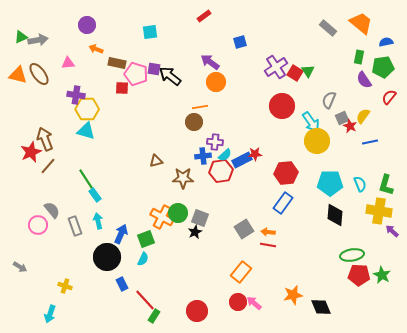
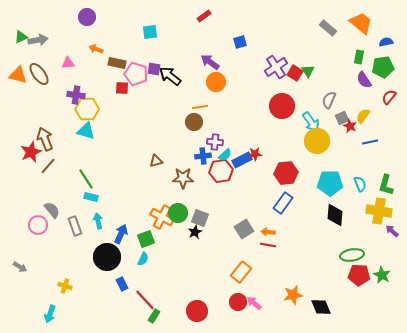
purple circle at (87, 25): moved 8 px up
cyan rectangle at (95, 195): moved 4 px left, 2 px down; rotated 40 degrees counterclockwise
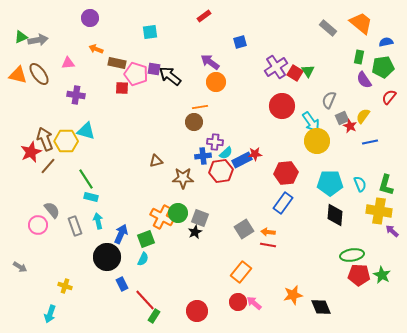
purple circle at (87, 17): moved 3 px right, 1 px down
yellow hexagon at (87, 109): moved 21 px left, 32 px down
cyan semicircle at (225, 155): moved 1 px right, 2 px up
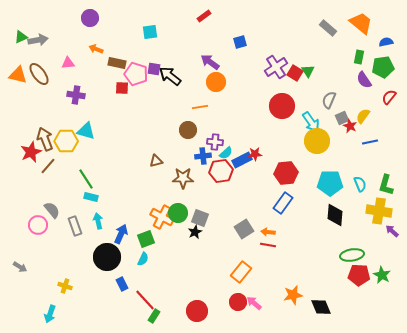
brown circle at (194, 122): moved 6 px left, 8 px down
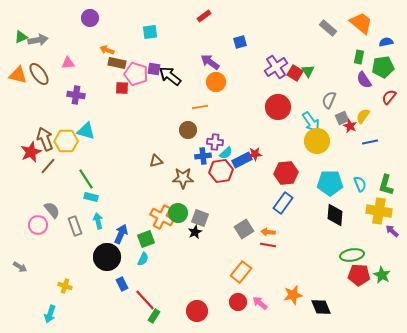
orange arrow at (96, 49): moved 11 px right, 1 px down
red circle at (282, 106): moved 4 px left, 1 px down
pink arrow at (254, 303): moved 6 px right
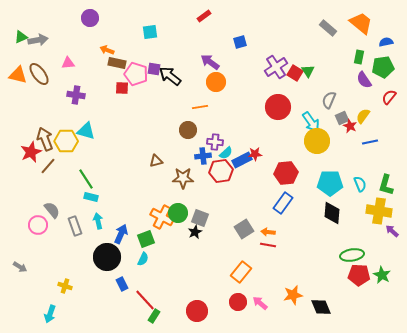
black diamond at (335, 215): moved 3 px left, 2 px up
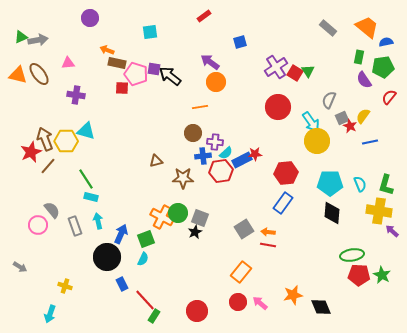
orange trapezoid at (361, 23): moved 6 px right, 4 px down
brown circle at (188, 130): moved 5 px right, 3 px down
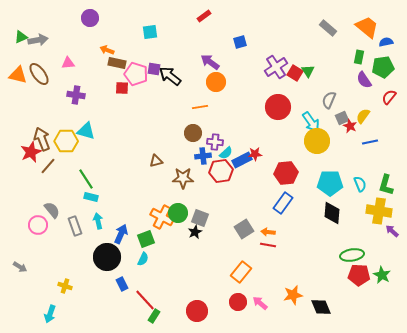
brown arrow at (45, 139): moved 3 px left
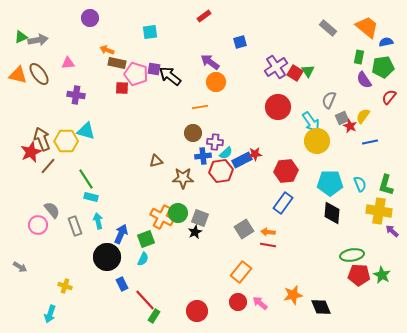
red hexagon at (286, 173): moved 2 px up
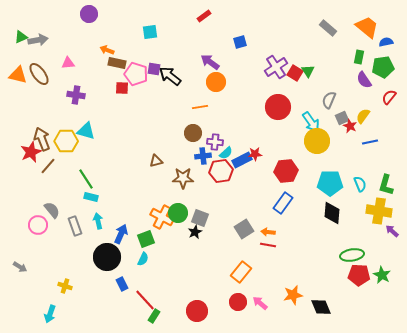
purple circle at (90, 18): moved 1 px left, 4 px up
